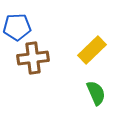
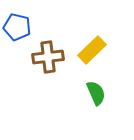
blue pentagon: rotated 16 degrees clockwise
brown cross: moved 15 px right, 1 px up
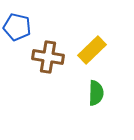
brown cross: rotated 16 degrees clockwise
green semicircle: rotated 25 degrees clockwise
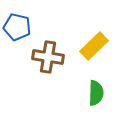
yellow rectangle: moved 2 px right, 4 px up
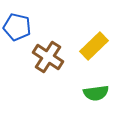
brown cross: rotated 24 degrees clockwise
green semicircle: rotated 80 degrees clockwise
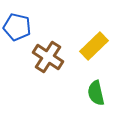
green semicircle: rotated 85 degrees clockwise
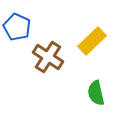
blue pentagon: rotated 12 degrees clockwise
yellow rectangle: moved 2 px left, 5 px up
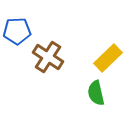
blue pentagon: moved 4 px down; rotated 28 degrees counterclockwise
yellow rectangle: moved 16 px right, 17 px down
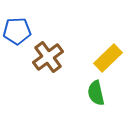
brown cross: rotated 20 degrees clockwise
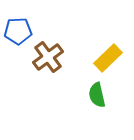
blue pentagon: moved 1 px right
green semicircle: moved 1 px right, 2 px down
